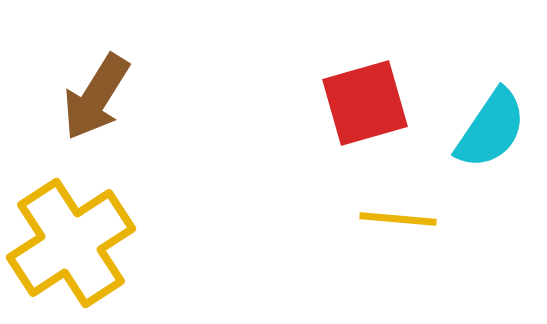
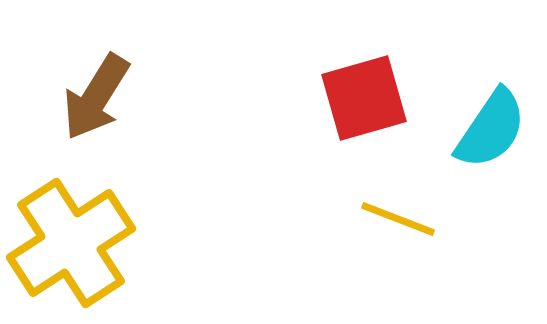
red square: moved 1 px left, 5 px up
yellow line: rotated 16 degrees clockwise
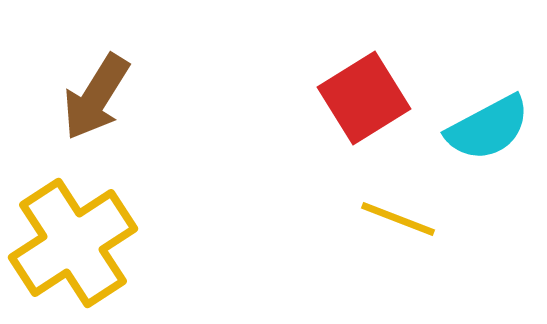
red square: rotated 16 degrees counterclockwise
cyan semicircle: moved 3 px left, 1 px up; rotated 28 degrees clockwise
yellow cross: moved 2 px right
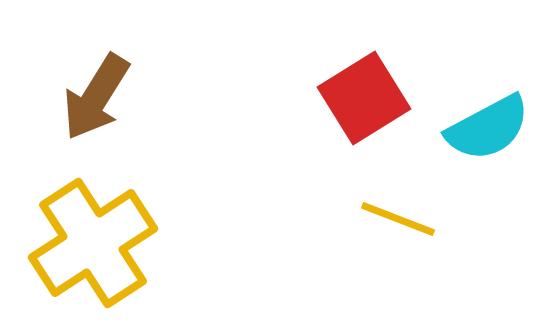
yellow cross: moved 20 px right
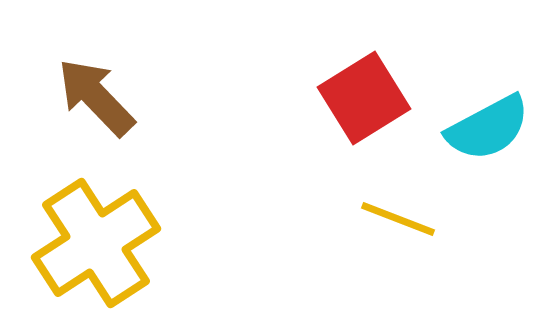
brown arrow: rotated 104 degrees clockwise
yellow cross: moved 3 px right
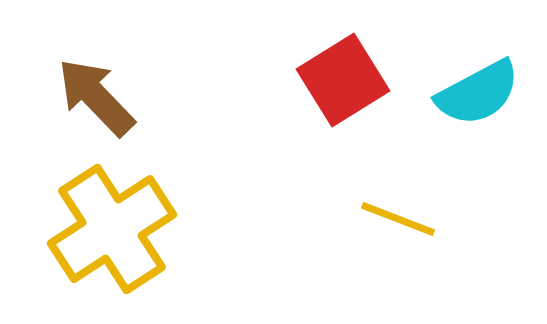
red square: moved 21 px left, 18 px up
cyan semicircle: moved 10 px left, 35 px up
yellow cross: moved 16 px right, 14 px up
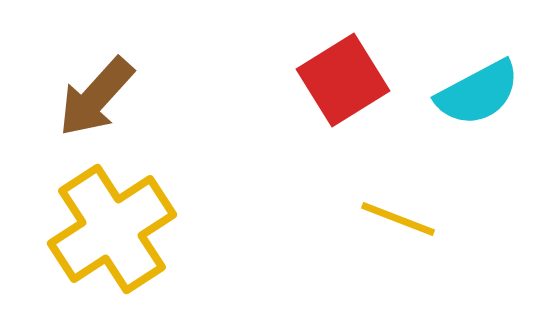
brown arrow: rotated 94 degrees counterclockwise
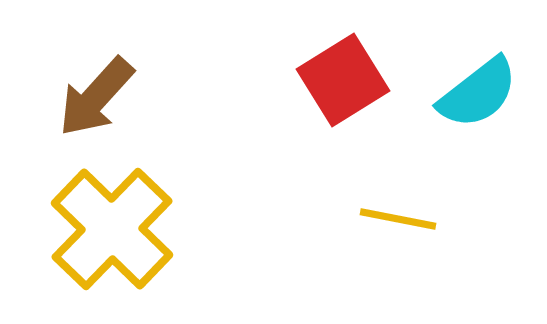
cyan semicircle: rotated 10 degrees counterclockwise
yellow line: rotated 10 degrees counterclockwise
yellow cross: rotated 13 degrees counterclockwise
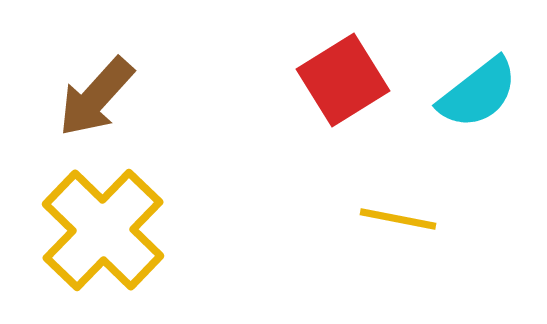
yellow cross: moved 9 px left, 1 px down
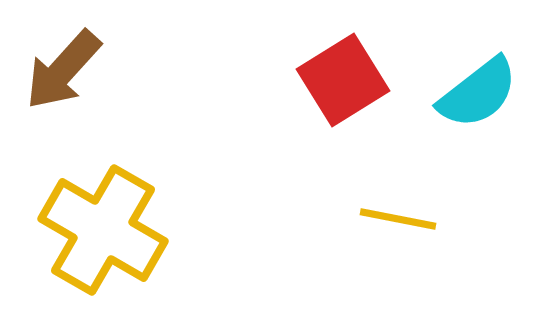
brown arrow: moved 33 px left, 27 px up
yellow cross: rotated 14 degrees counterclockwise
